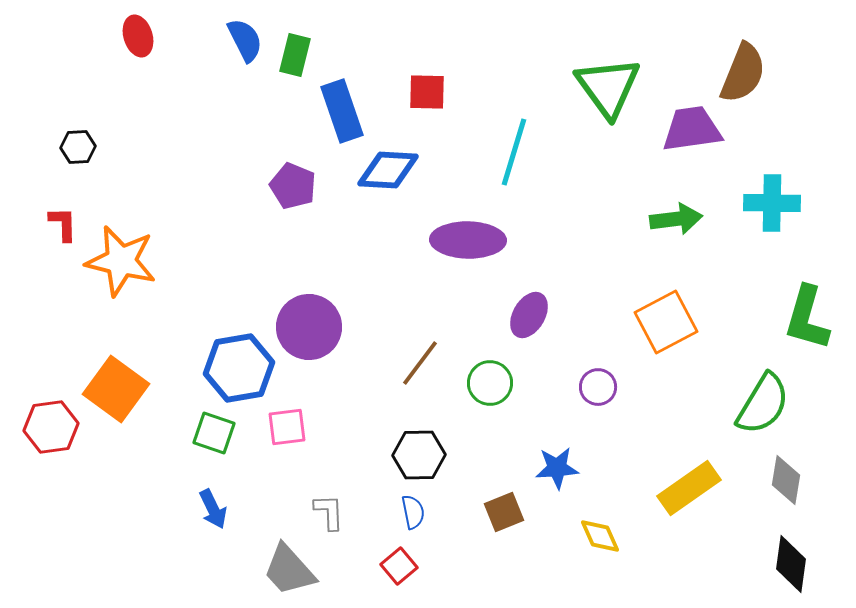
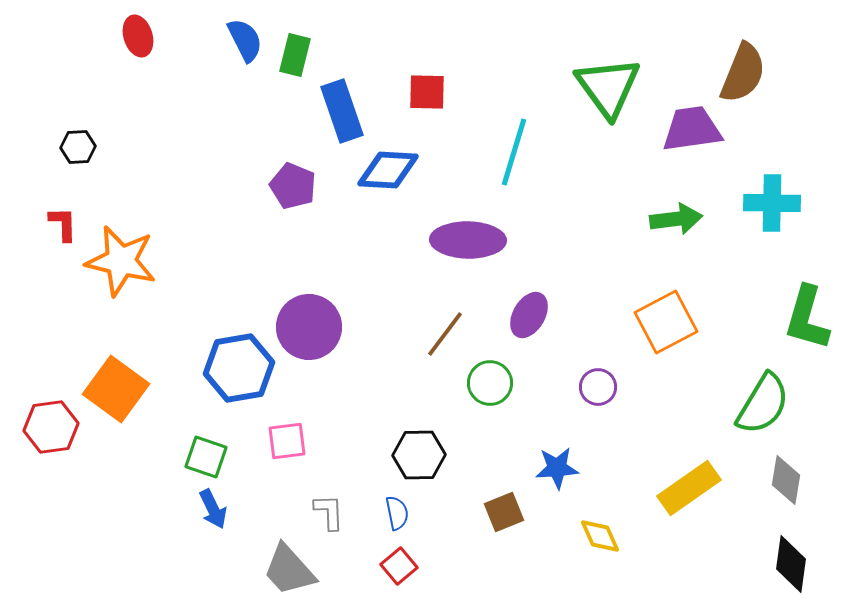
brown line at (420, 363): moved 25 px right, 29 px up
pink square at (287, 427): moved 14 px down
green square at (214, 433): moved 8 px left, 24 px down
blue semicircle at (413, 512): moved 16 px left, 1 px down
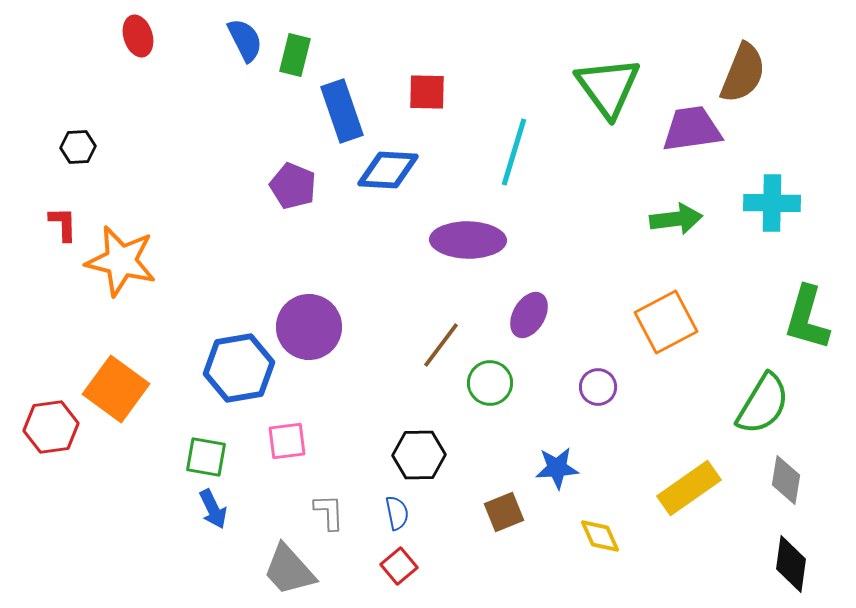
brown line at (445, 334): moved 4 px left, 11 px down
green square at (206, 457): rotated 9 degrees counterclockwise
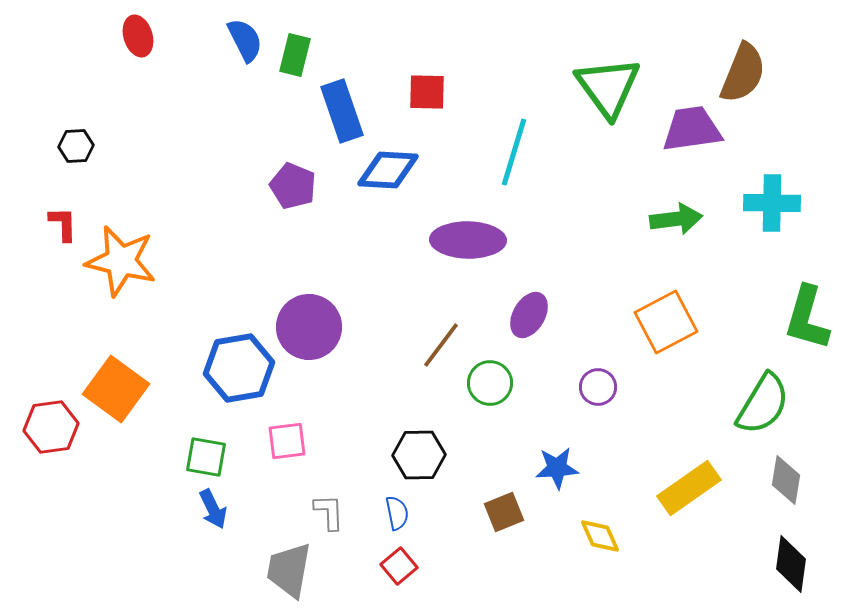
black hexagon at (78, 147): moved 2 px left, 1 px up
gray trapezoid at (289, 570): rotated 52 degrees clockwise
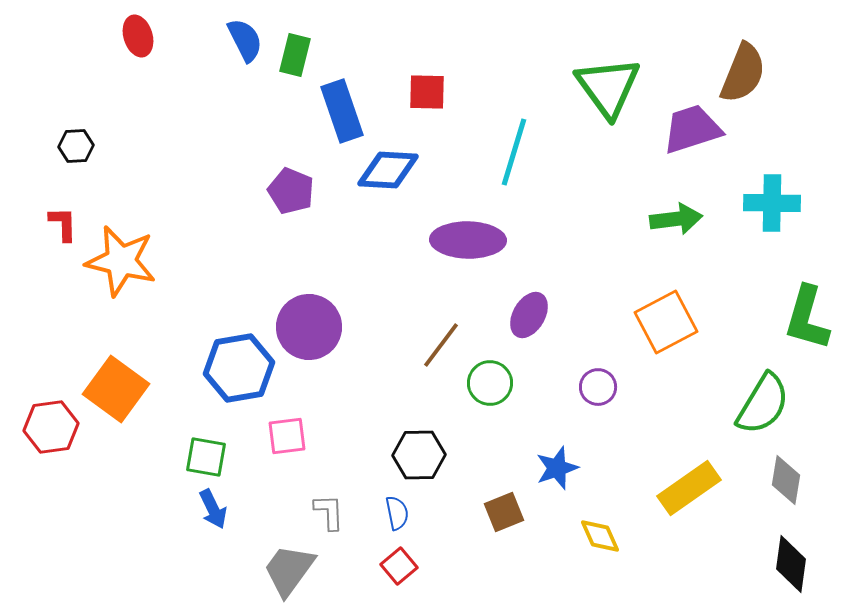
purple trapezoid at (692, 129): rotated 10 degrees counterclockwise
purple pentagon at (293, 186): moved 2 px left, 5 px down
pink square at (287, 441): moved 5 px up
blue star at (557, 468): rotated 15 degrees counterclockwise
gray trapezoid at (289, 570): rotated 26 degrees clockwise
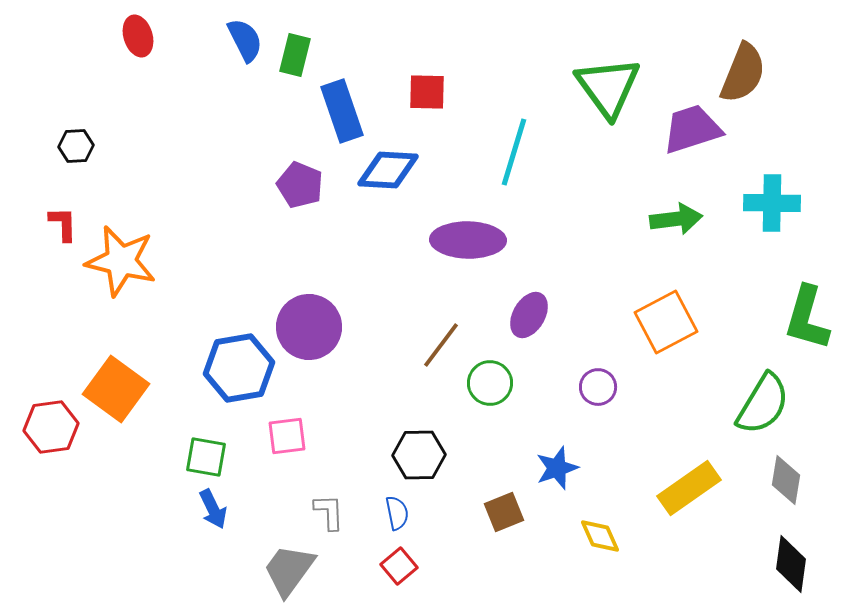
purple pentagon at (291, 191): moved 9 px right, 6 px up
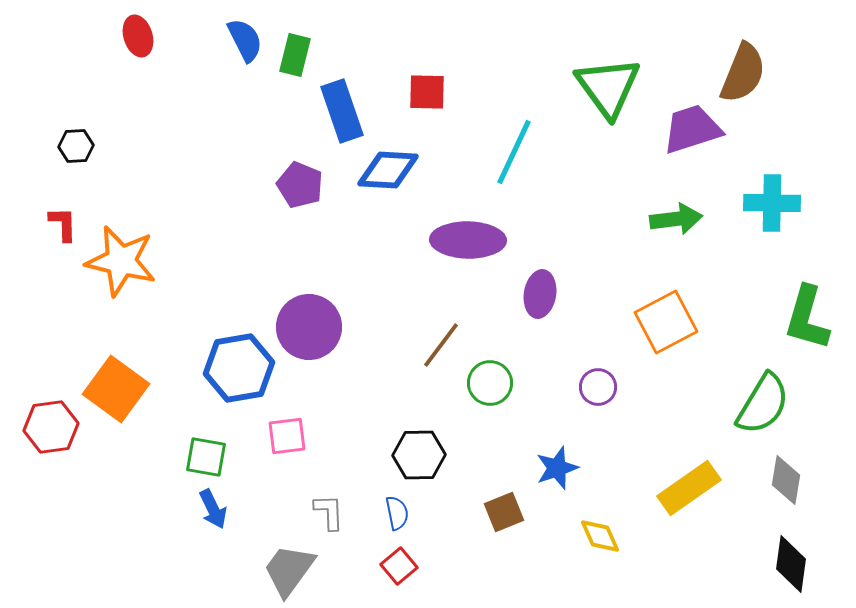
cyan line at (514, 152): rotated 8 degrees clockwise
purple ellipse at (529, 315): moved 11 px right, 21 px up; rotated 21 degrees counterclockwise
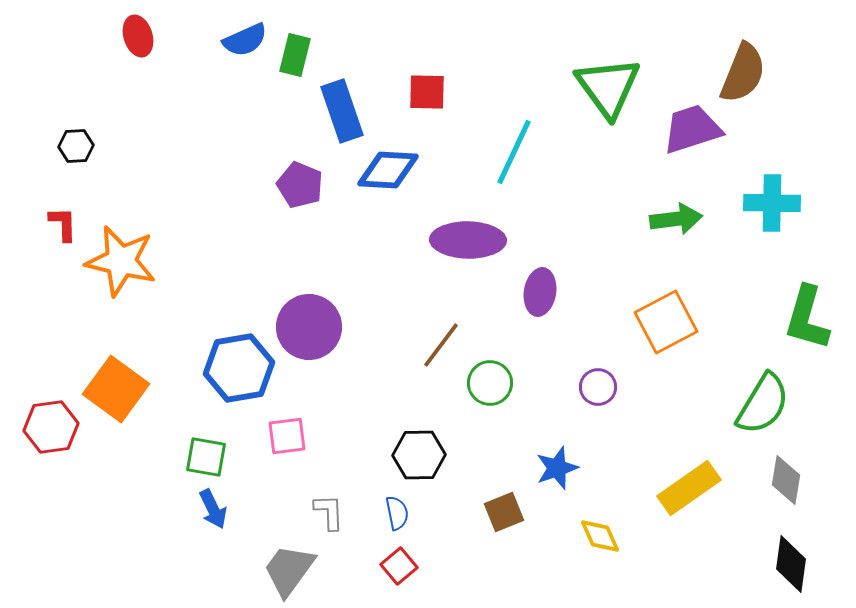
blue semicircle at (245, 40): rotated 93 degrees clockwise
purple ellipse at (540, 294): moved 2 px up
